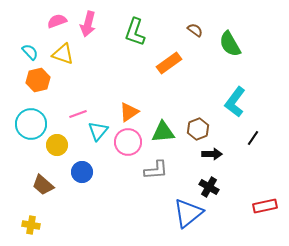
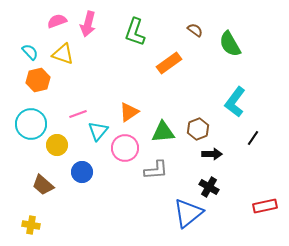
pink circle: moved 3 px left, 6 px down
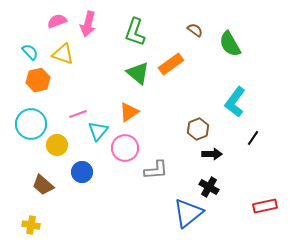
orange rectangle: moved 2 px right, 1 px down
green triangle: moved 25 px left, 59 px up; rotated 45 degrees clockwise
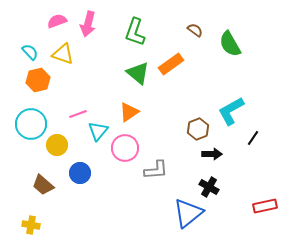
cyan L-shape: moved 4 px left, 9 px down; rotated 24 degrees clockwise
blue circle: moved 2 px left, 1 px down
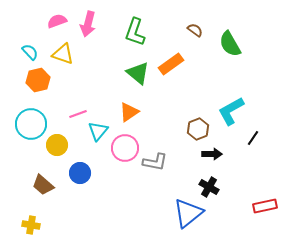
gray L-shape: moved 1 px left, 8 px up; rotated 15 degrees clockwise
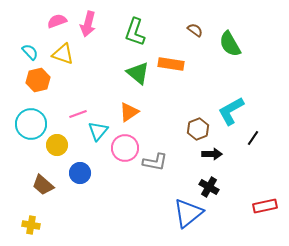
orange rectangle: rotated 45 degrees clockwise
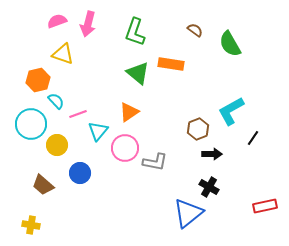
cyan semicircle: moved 26 px right, 49 px down
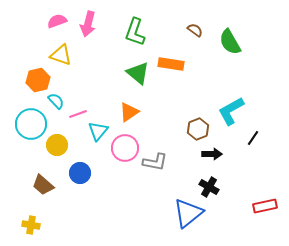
green semicircle: moved 2 px up
yellow triangle: moved 2 px left, 1 px down
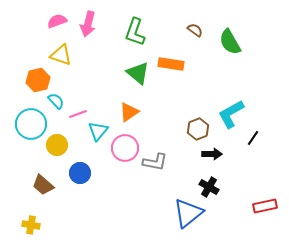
cyan L-shape: moved 3 px down
